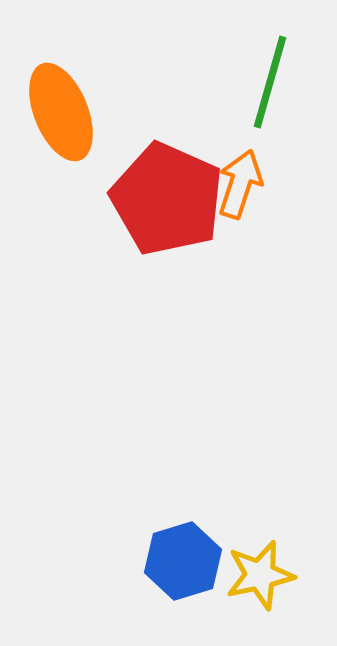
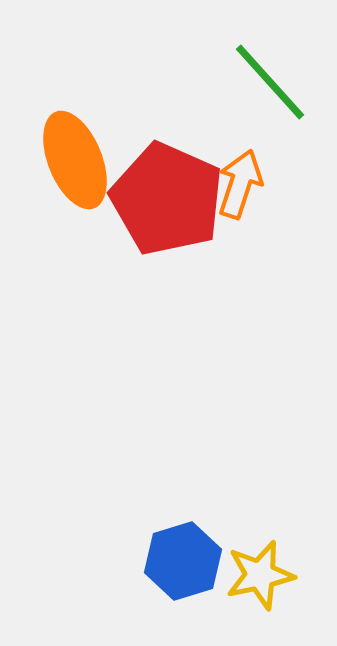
green line: rotated 58 degrees counterclockwise
orange ellipse: moved 14 px right, 48 px down
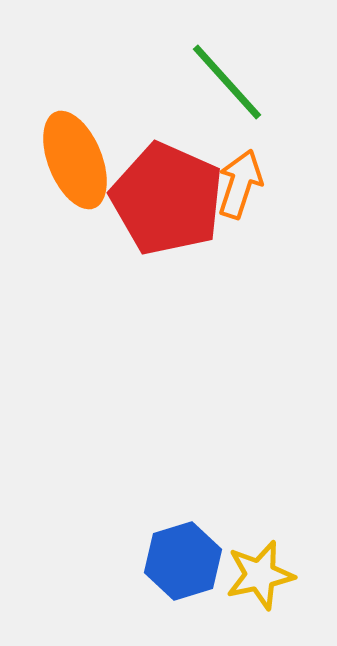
green line: moved 43 px left
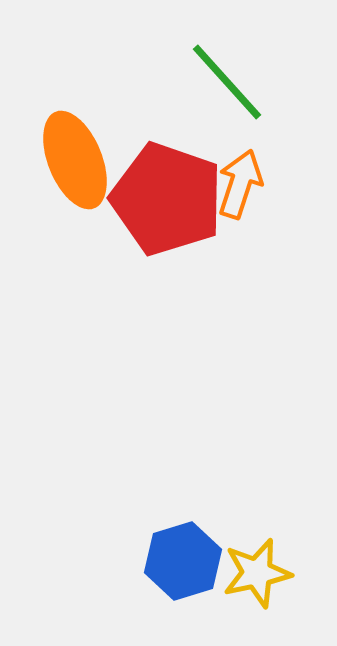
red pentagon: rotated 5 degrees counterclockwise
yellow star: moved 3 px left, 2 px up
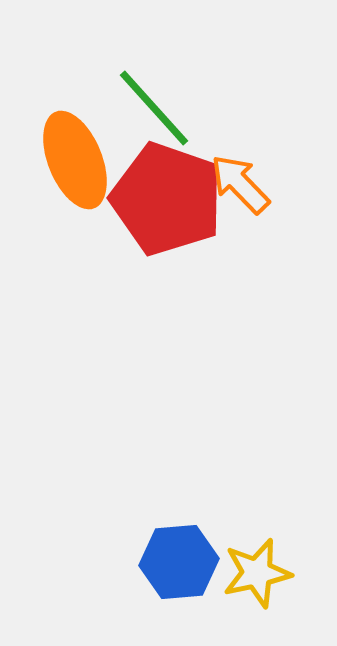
green line: moved 73 px left, 26 px down
orange arrow: rotated 62 degrees counterclockwise
blue hexagon: moved 4 px left, 1 px down; rotated 12 degrees clockwise
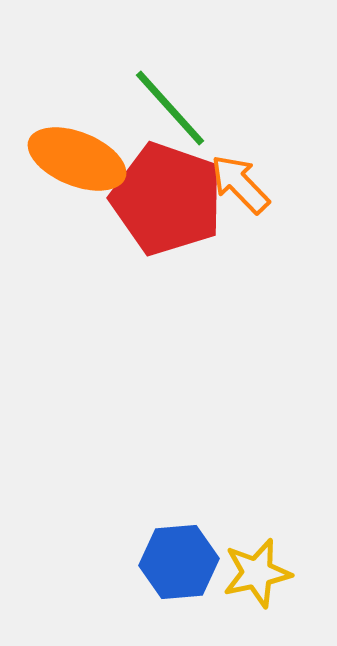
green line: moved 16 px right
orange ellipse: moved 2 px right, 1 px up; rotated 46 degrees counterclockwise
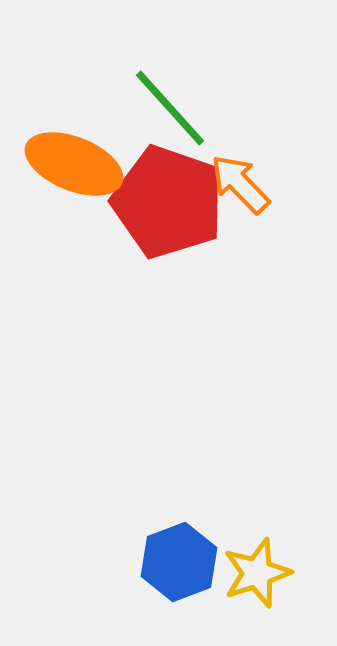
orange ellipse: moved 3 px left, 5 px down
red pentagon: moved 1 px right, 3 px down
blue hexagon: rotated 16 degrees counterclockwise
yellow star: rotated 6 degrees counterclockwise
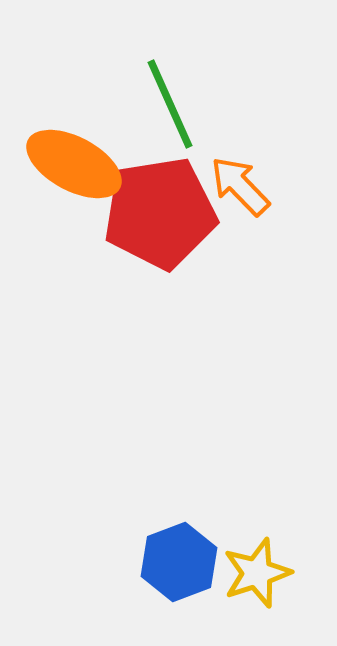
green line: moved 4 px up; rotated 18 degrees clockwise
orange ellipse: rotated 6 degrees clockwise
orange arrow: moved 2 px down
red pentagon: moved 8 px left, 11 px down; rotated 28 degrees counterclockwise
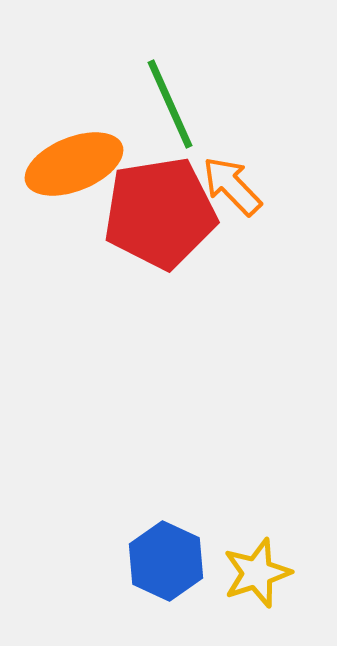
orange ellipse: rotated 50 degrees counterclockwise
orange arrow: moved 8 px left
blue hexagon: moved 13 px left, 1 px up; rotated 14 degrees counterclockwise
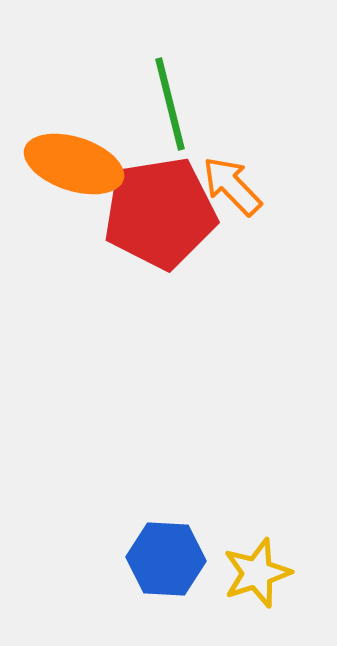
green line: rotated 10 degrees clockwise
orange ellipse: rotated 40 degrees clockwise
blue hexagon: moved 2 px up; rotated 22 degrees counterclockwise
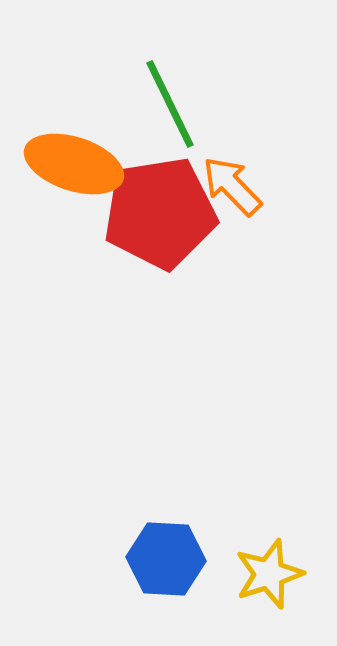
green line: rotated 12 degrees counterclockwise
yellow star: moved 12 px right, 1 px down
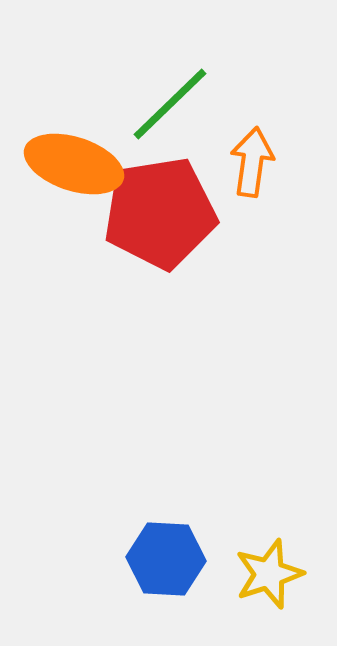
green line: rotated 72 degrees clockwise
orange arrow: moved 20 px right, 24 px up; rotated 52 degrees clockwise
